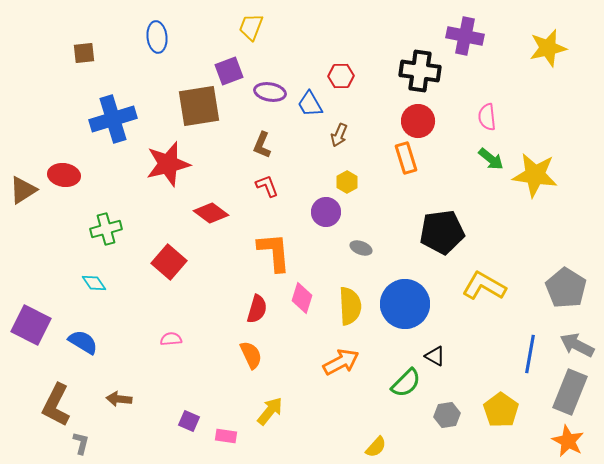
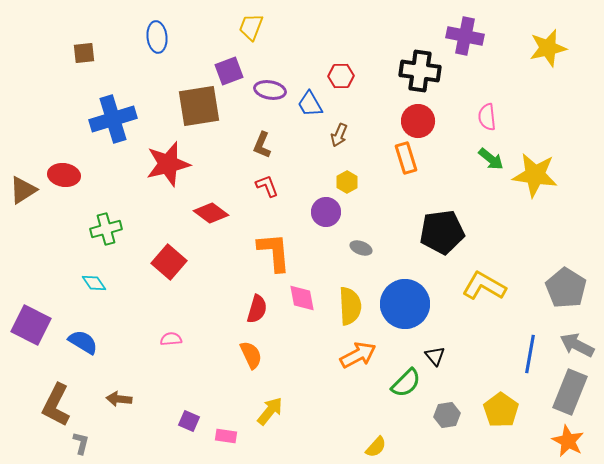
purple ellipse at (270, 92): moved 2 px up
pink diamond at (302, 298): rotated 28 degrees counterclockwise
black triangle at (435, 356): rotated 20 degrees clockwise
orange arrow at (341, 362): moved 17 px right, 7 px up
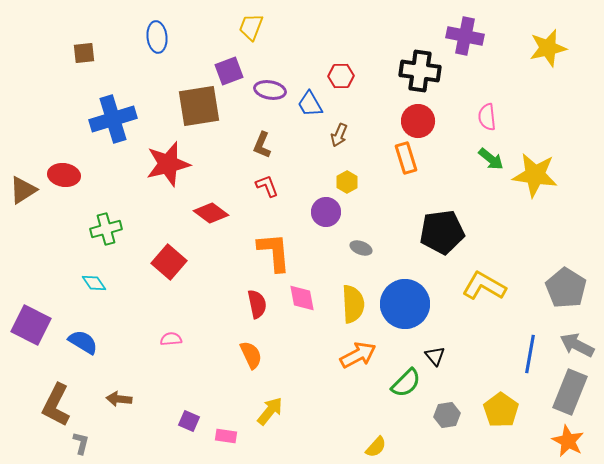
yellow semicircle at (350, 306): moved 3 px right, 2 px up
red semicircle at (257, 309): moved 5 px up; rotated 28 degrees counterclockwise
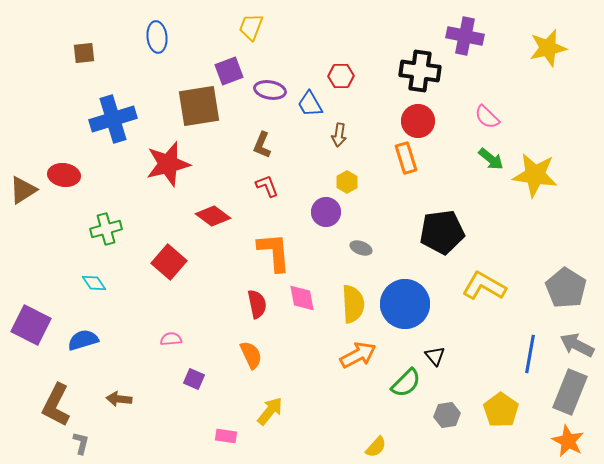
pink semicircle at (487, 117): rotated 40 degrees counterclockwise
brown arrow at (339, 135): rotated 15 degrees counterclockwise
red diamond at (211, 213): moved 2 px right, 3 px down
blue semicircle at (83, 342): moved 2 px up; rotated 48 degrees counterclockwise
purple square at (189, 421): moved 5 px right, 42 px up
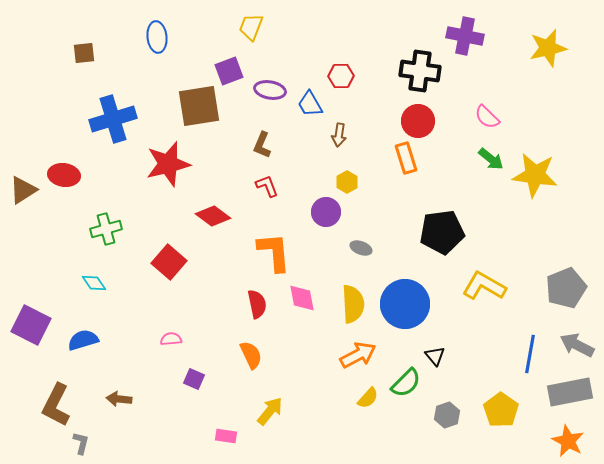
gray pentagon at (566, 288): rotated 18 degrees clockwise
gray rectangle at (570, 392): rotated 57 degrees clockwise
gray hexagon at (447, 415): rotated 10 degrees counterclockwise
yellow semicircle at (376, 447): moved 8 px left, 49 px up
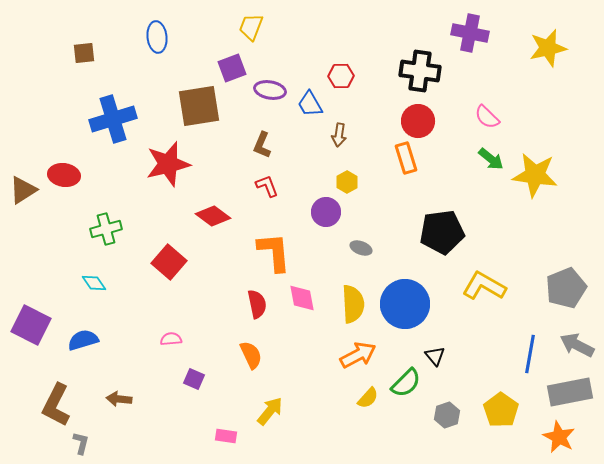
purple cross at (465, 36): moved 5 px right, 3 px up
purple square at (229, 71): moved 3 px right, 3 px up
orange star at (568, 441): moved 9 px left, 4 px up
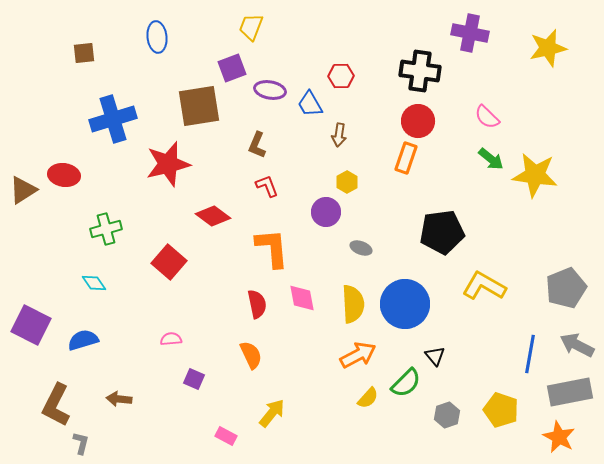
brown L-shape at (262, 145): moved 5 px left
orange rectangle at (406, 158): rotated 36 degrees clockwise
orange L-shape at (274, 252): moved 2 px left, 4 px up
yellow pentagon at (501, 410): rotated 16 degrees counterclockwise
yellow arrow at (270, 411): moved 2 px right, 2 px down
pink rectangle at (226, 436): rotated 20 degrees clockwise
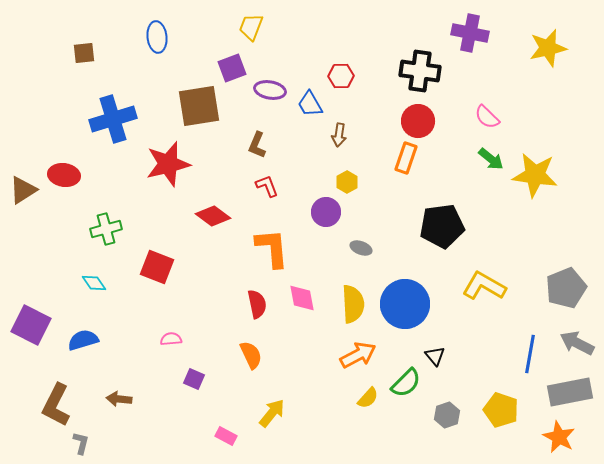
black pentagon at (442, 232): moved 6 px up
red square at (169, 262): moved 12 px left, 5 px down; rotated 20 degrees counterclockwise
gray arrow at (577, 345): moved 2 px up
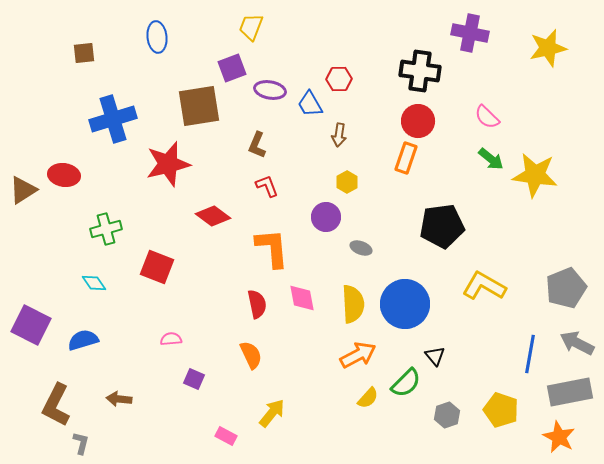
red hexagon at (341, 76): moved 2 px left, 3 px down
purple circle at (326, 212): moved 5 px down
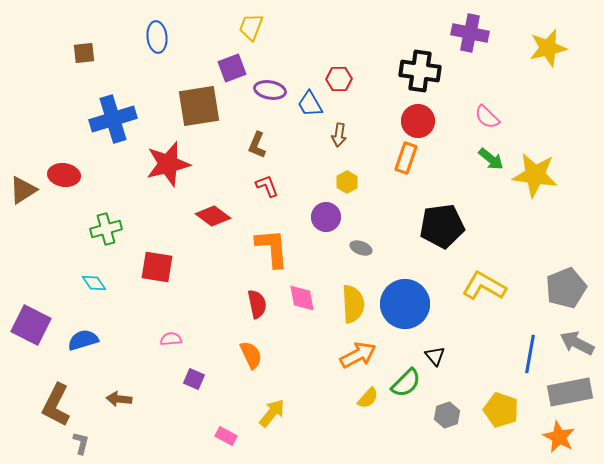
red square at (157, 267): rotated 12 degrees counterclockwise
